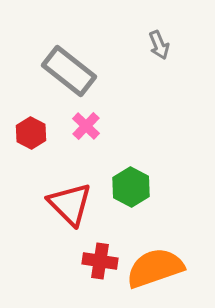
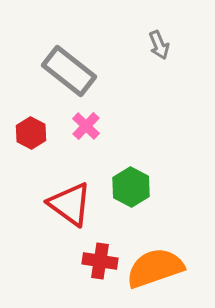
red triangle: rotated 9 degrees counterclockwise
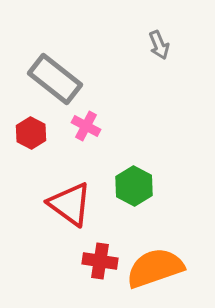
gray rectangle: moved 14 px left, 8 px down
pink cross: rotated 16 degrees counterclockwise
green hexagon: moved 3 px right, 1 px up
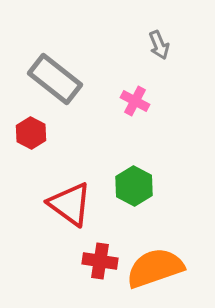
pink cross: moved 49 px right, 25 px up
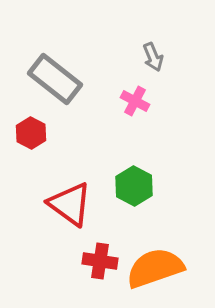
gray arrow: moved 6 px left, 12 px down
